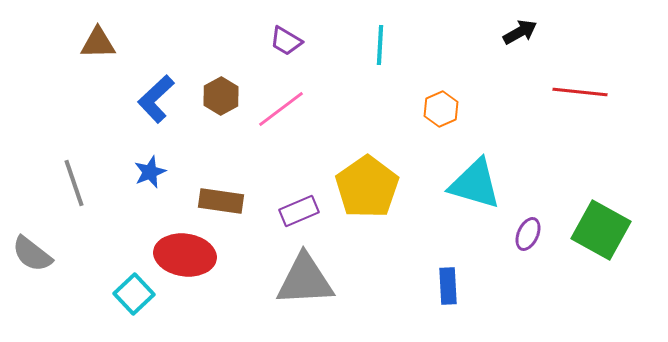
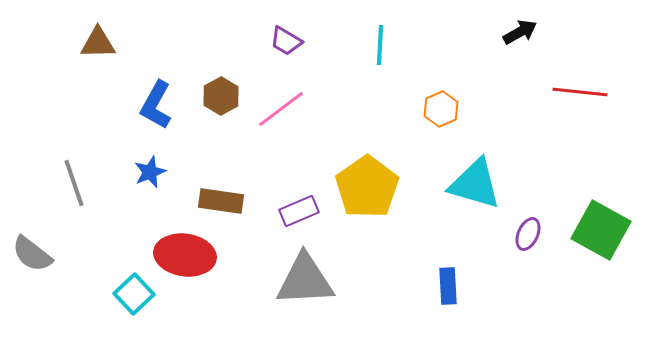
blue L-shape: moved 6 px down; rotated 18 degrees counterclockwise
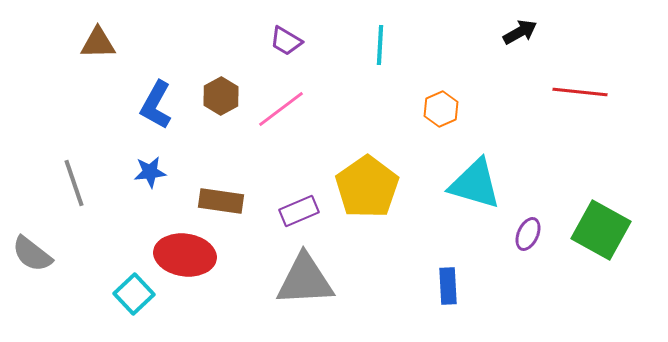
blue star: rotated 16 degrees clockwise
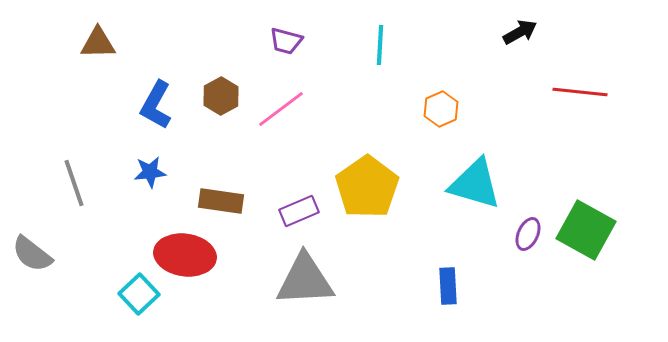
purple trapezoid: rotated 16 degrees counterclockwise
green square: moved 15 px left
cyan square: moved 5 px right
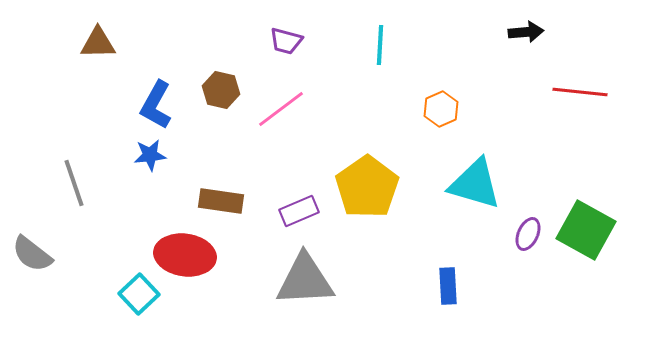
black arrow: moved 6 px right; rotated 24 degrees clockwise
brown hexagon: moved 6 px up; rotated 18 degrees counterclockwise
blue star: moved 17 px up
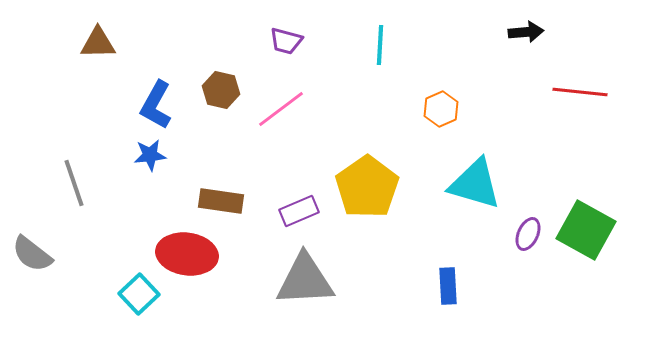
red ellipse: moved 2 px right, 1 px up
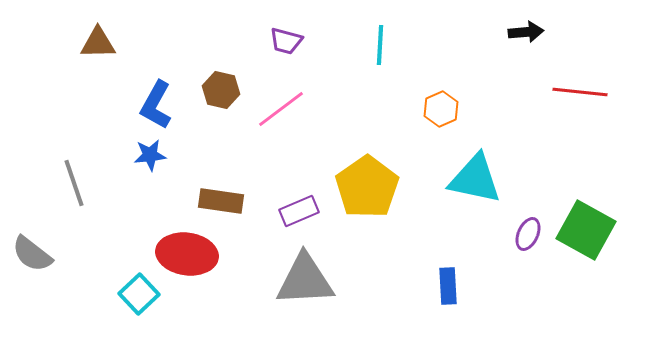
cyan triangle: moved 5 px up; rotated 4 degrees counterclockwise
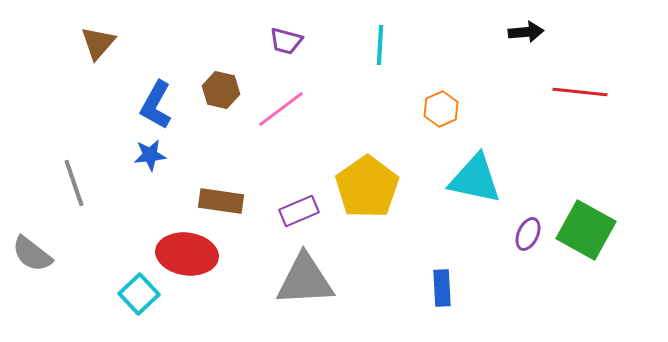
brown triangle: rotated 48 degrees counterclockwise
blue rectangle: moved 6 px left, 2 px down
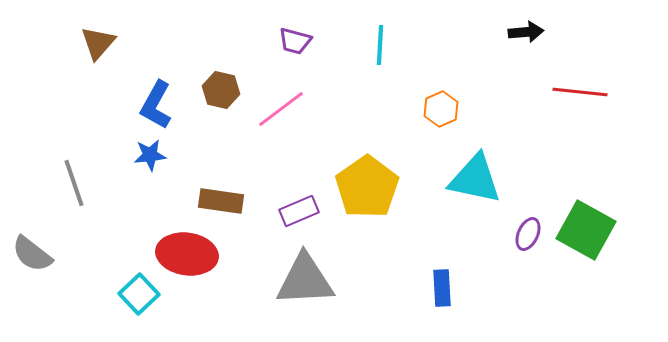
purple trapezoid: moved 9 px right
